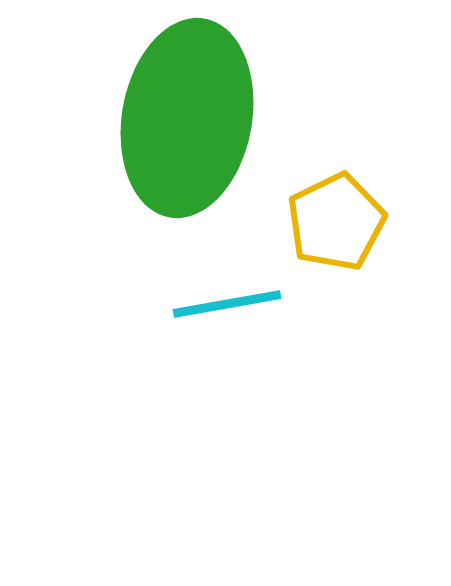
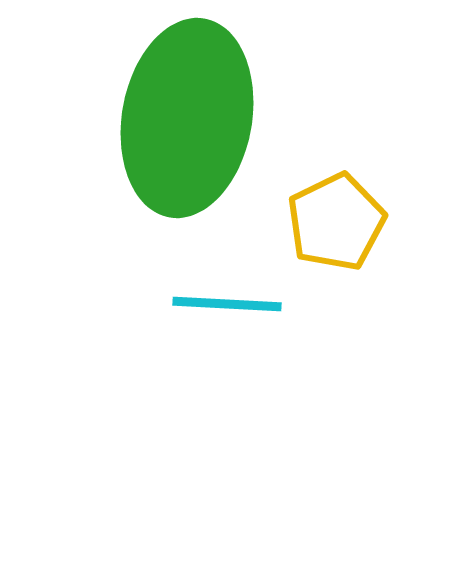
cyan line: rotated 13 degrees clockwise
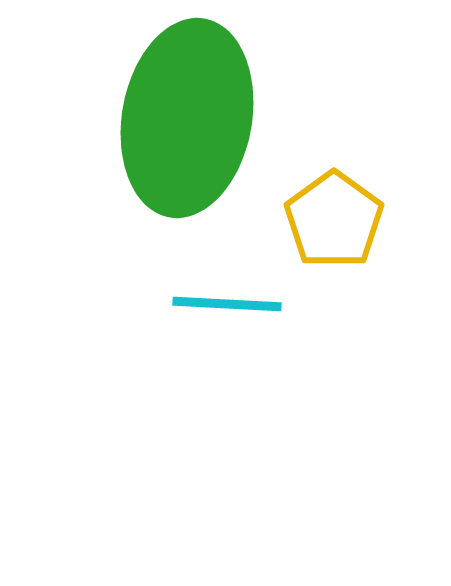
yellow pentagon: moved 2 px left, 2 px up; rotated 10 degrees counterclockwise
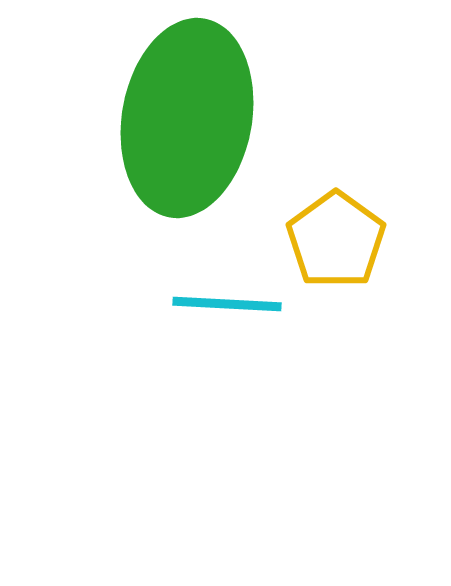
yellow pentagon: moved 2 px right, 20 px down
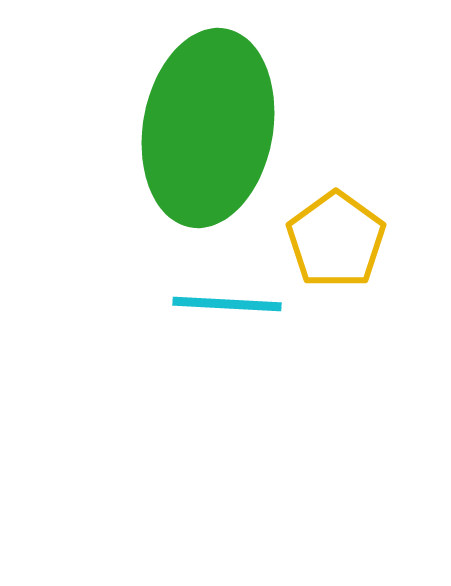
green ellipse: moved 21 px right, 10 px down
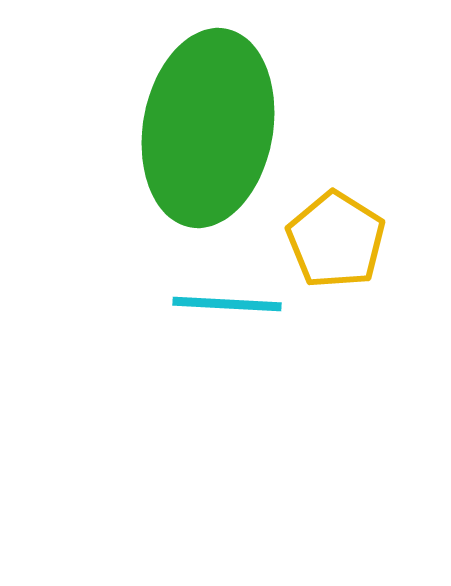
yellow pentagon: rotated 4 degrees counterclockwise
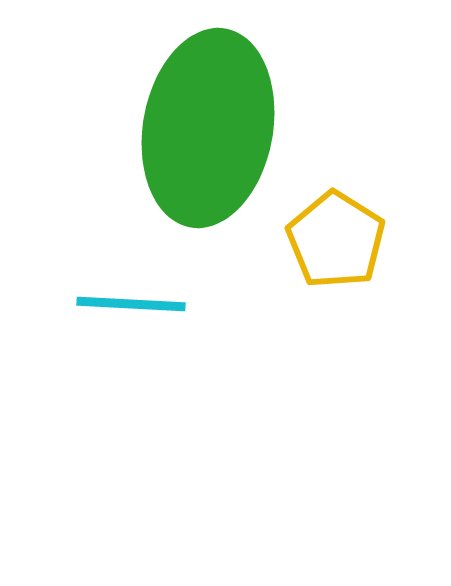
cyan line: moved 96 px left
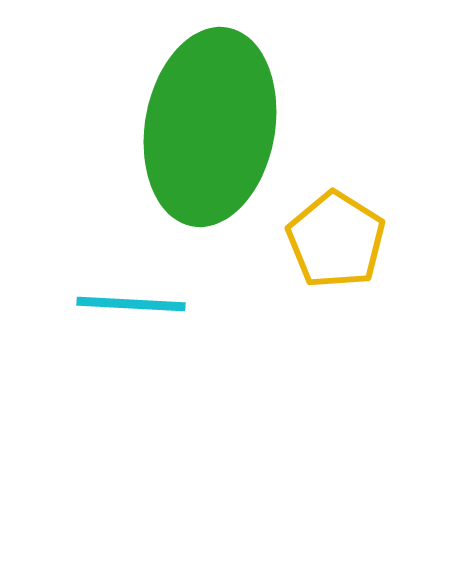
green ellipse: moved 2 px right, 1 px up
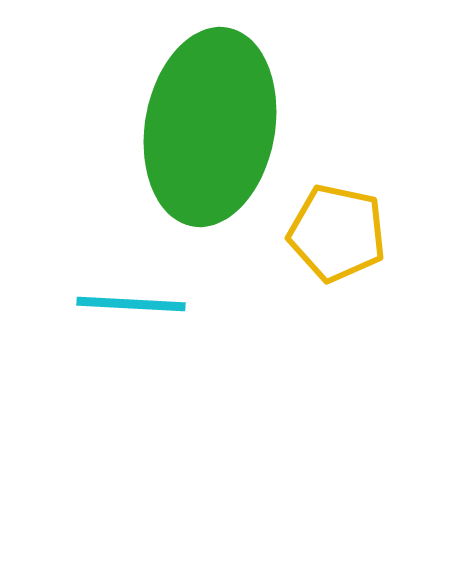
yellow pentagon: moved 1 px right, 7 px up; rotated 20 degrees counterclockwise
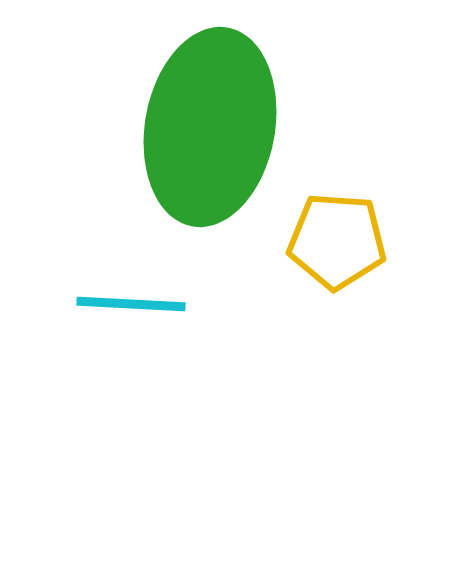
yellow pentagon: moved 8 px down; rotated 8 degrees counterclockwise
